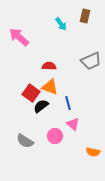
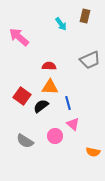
gray trapezoid: moved 1 px left, 1 px up
orange triangle: rotated 18 degrees counterclockwise
red square: moved 9 px left, 3 px down
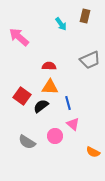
gray semicircle: moved 2 px right, 1 px down
orange semicircle: rotated 16 degrees clockwise
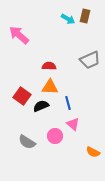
cyan arrow: moved 7 px right, 5 px up; rotated 24 degrees counterclockwise
pink arrow: moved 2 px up
black semicircle: rotated 14 degrees clockwise
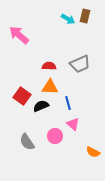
gray trapezoid: moved 10 px left, 4 px down
gray semicircle: rotated 24 degrees clockwise
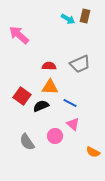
blue line: moved 2 px right; rotated 48 degrees counterclockwise
